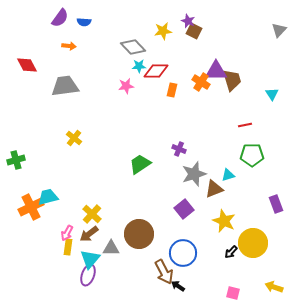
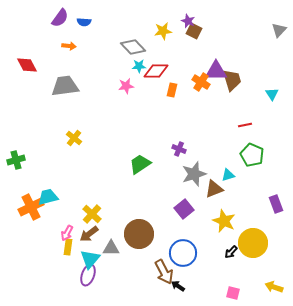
green pentagon at (252, 155): rotated 25 degrees clockwise
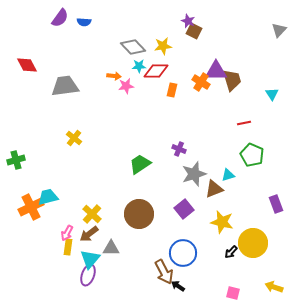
yellow star at (163, 31): moved 15 px down
orange arrow at (69, 46): moved 45 px right, 30 px down
red line at (245, 125): moved 1 px left, 2 px up
yellow star at (224, 221): moved 2 px left, 1 px down; rotated 10 degrees counterclockwise
brown circle at (139, 234): moved 20 px up
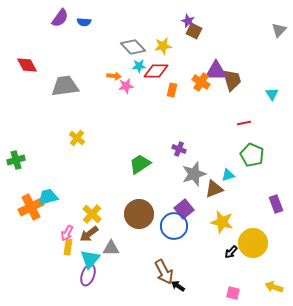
yellow cross at (74, 138): moved 3 px right
blue circle at (183, 253): moved 9 px left, 27 px up
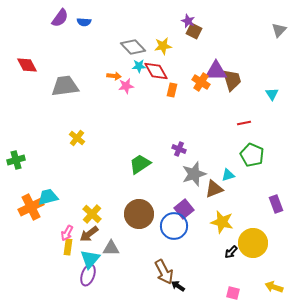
red diamond at (156, 71): rotated 60 degrees clockwise
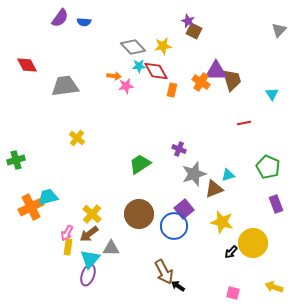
green pentagon at (252, 155): moved 16 px right, 12 px down
